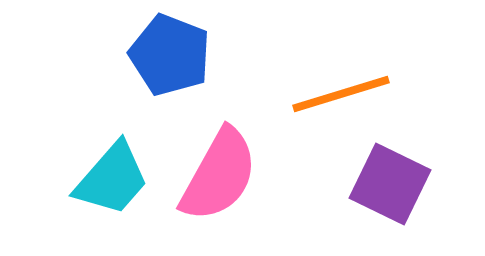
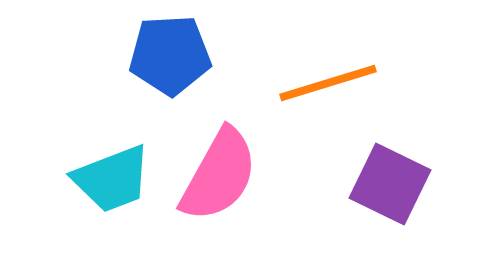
blue pentagon: rotated 24 degrees counterclockwise
orange line: moved 13 px left, 11 px up
cyan trapezoid: rotated 28 degrees clockwise
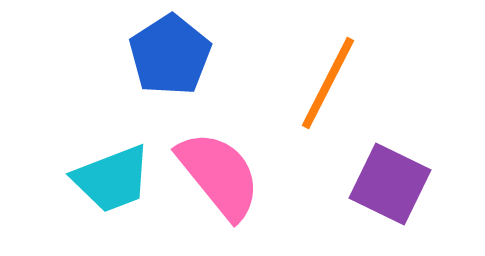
blue pentagon: rotated 30 degrees counterclockwise
orange line: rotated 46 degrees counterclockwise
pink semicircle: rotated 68 degrees counterclockwise
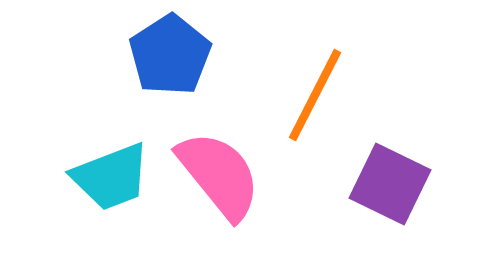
orange line: moved 13 px left, 12 px down
cyan trapezoid: moved 1 px left, 2 px up
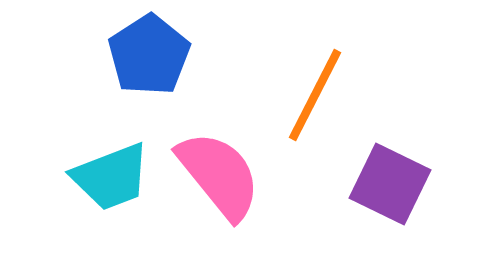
blue pentagon: moved 21 px left
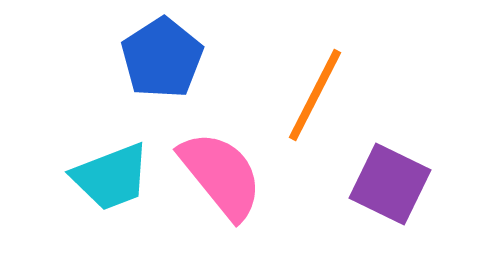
blue pentagon: moved 13 px right, 3 px down
pink semicircle: moved 2 px right
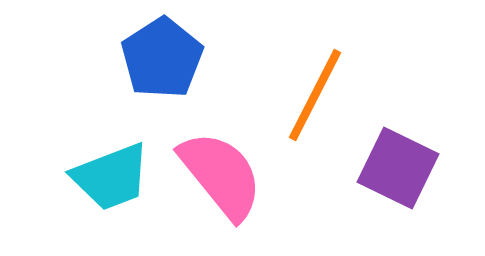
purple square: moved 8 px right, 16 px up
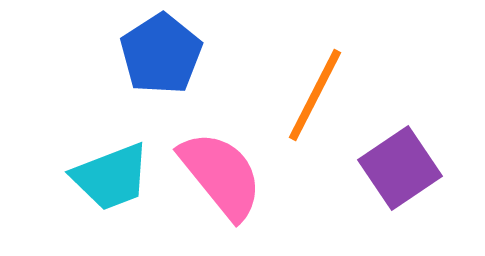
blue pentagon: moved 1 px left, 4 px up
purple square: moved 2 px right; rotated 30 degrees clockwise
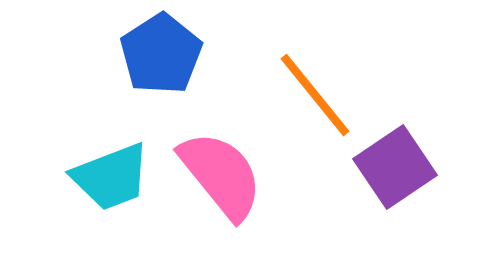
orange line: rotated 66 degrees counterclockwise
purple square: moved 5 px left, 1 px up
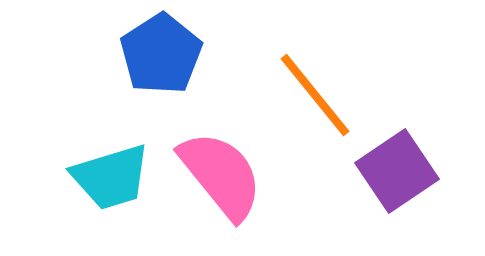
purple square: moved 2 px right, 4 px down
cyan trapezoid: rotated 4 degrees clockwise
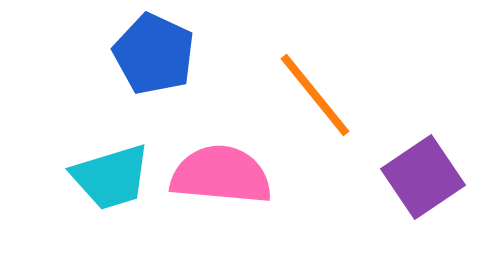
blue pentagon: moved 7 px left; rotated 14 degrees counterclockwise
purple square: moved 26 px right, 6 px down
pink semicircle: rotated 46 degrees counterclockwise
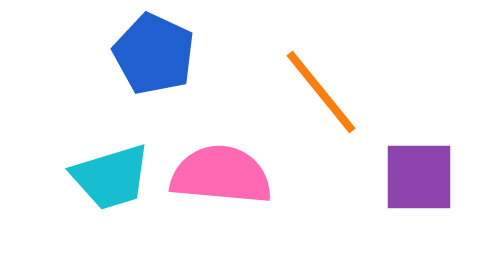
orange line: moved 6 px right, 3 px up
purple square: moved 4 px left; rotated 34 degrees clockwise
